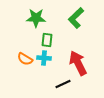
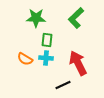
cyan cross: moved 2 px right
black line: moved 1 px down
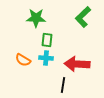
green L-shape: moved 7 px right, 1 px up
orange semicircle: moved 2 px left, 1 px down
red arrow: moved 1 px left, 1 px down; rotated 60 degrees counterclockwise
black line: rotated 56 degrees counterclockwise
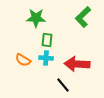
black line: rotated 49 degrees counterclockwise
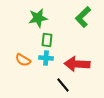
green star: moved 2 px right; rotated 12 degrees counterclockwise
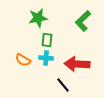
green L-shape: moved 4 px down
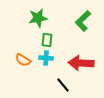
red arrow: moved 4 px right, 1 px up
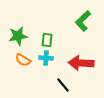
green star: moved 20 px left, 18 px down
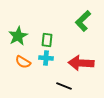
green star: rotated 18 degrees counterclockwise
orange semicircle: moved 2 px down
black line: moved 1 px right, 1 px down; rotated 28 degrees counterclockwise
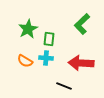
green L-shape: moved 1 px left, 3 px down
green star: moved 10 px right, 7 px up
green rectangle: moved 2 px right, 1 px up
orange semicircle: moved 2 px right, 1 px up
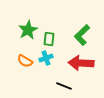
green L-shape: moved 11 px down
green star: moved 1 px down
cyan cross: rotated 24 degrees counterclockwise
